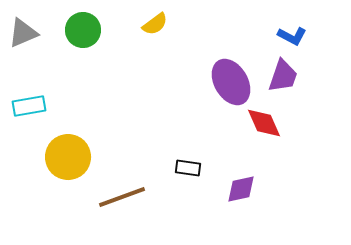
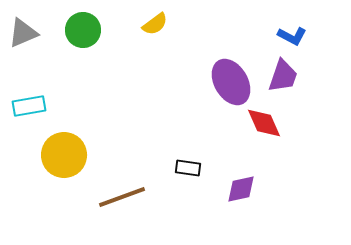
yellow circle: moved 4 px left, 2 px up
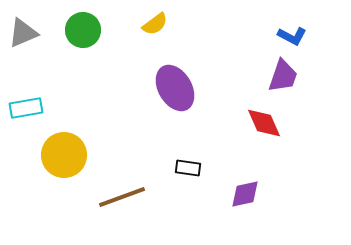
purple ellipse: moved 56 px left, 6 px down
cyan rectangle: moved 3 px left, 2 px down
purple diamond: moved 4 px right, 5 px down
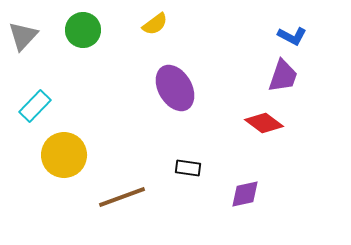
gray triangle: moved 3 px down; rotated 24 degrees counterclockwise
cyan rectangle: moved 9 px right, 2 px up; rotated 36 degrees counterclockwise
red diamond: rotated 30 degrees counterclockwise
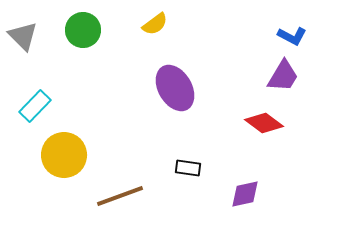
gray triangle: rotated 28 degrees counterclockwise
purple trapezoid: rotated 12 degrees clockwise
brown line: moved 2 px left, 1 px up
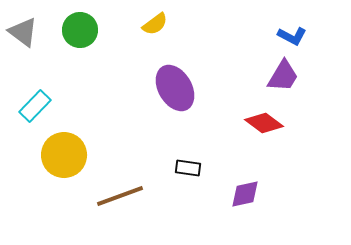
green circle: moved 3 px left
gray triangle: moved 4 px up; rotated 8 degrees counterclockwise
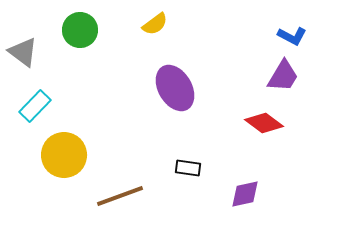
gray triangle: moved 20 px down
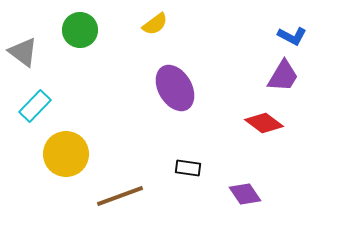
yellow circle: moved 2 px right, 1 px up
purple diamond: rotated 68 degrees clockwise
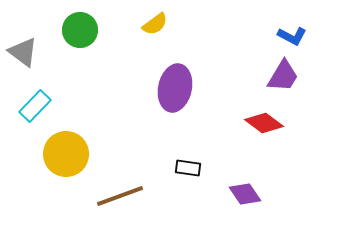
purple ellipse: rotated 42 degrees clockwise
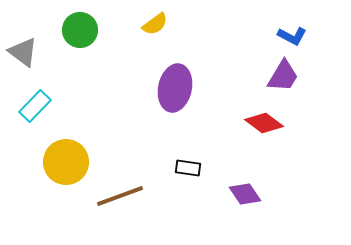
yellow circle: moved 8 px down
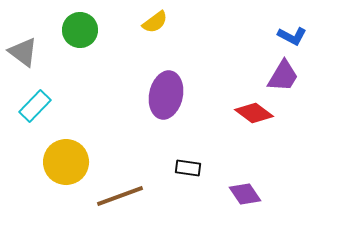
yellow semicircle: moved 2 px up
purple ellipse: moved 9 px left, 7 px down
red diamond: moved 10 px left, 10 px up
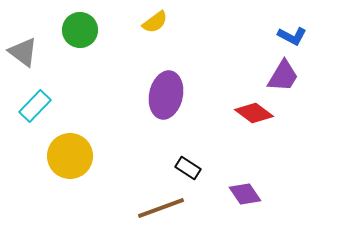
yellow circle: moved 4 px right, 6 px up
black rectangle: rotated 25 degrees clockwise
brown line: moved 41 px right, 12 px down
